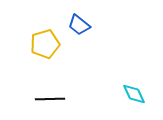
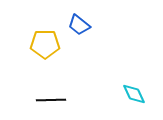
yellow pentagon: rotated 16 degrees clockwise
black line: moved 1 px right, 1 px down
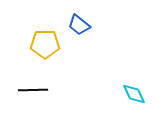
black line: moved 18 px left, 10 px up
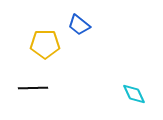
black line: moved 2 px up
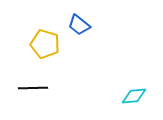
yellow pentagon: rotated 16 degrees clockwise
cyan diamond: moved 2 px down; rotated 70 degrees counterclockwise
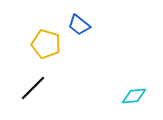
yellow pentagon: moved 1 px right
black line: rotated 44 degrees counterclockwise
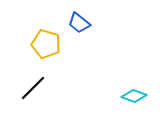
blue trapezoid: moved 2 px up
cyan diamond: rotated 25 degrees clockwise
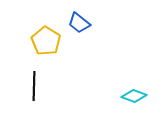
yellow pentagon: moved 3 px up; rotated 16 degrees clockwise
black line: moved 1 px right, 2 px up; rotated 44 degrees counterclockwise
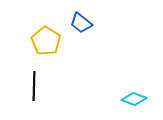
blue trapezoid: moved 2 px right
cyan diamond: moved 3 px down
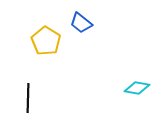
black line: moved 6 px left, 12 px down
cyan diamond: moved 3 px right, 11 px up; rotated 10 degrees counterclockwise
